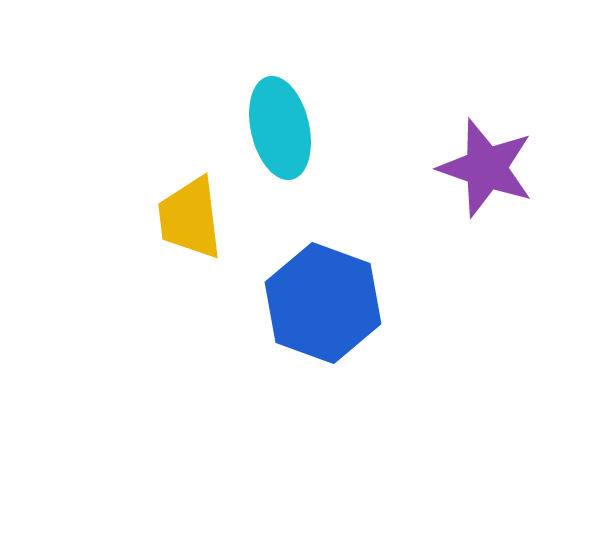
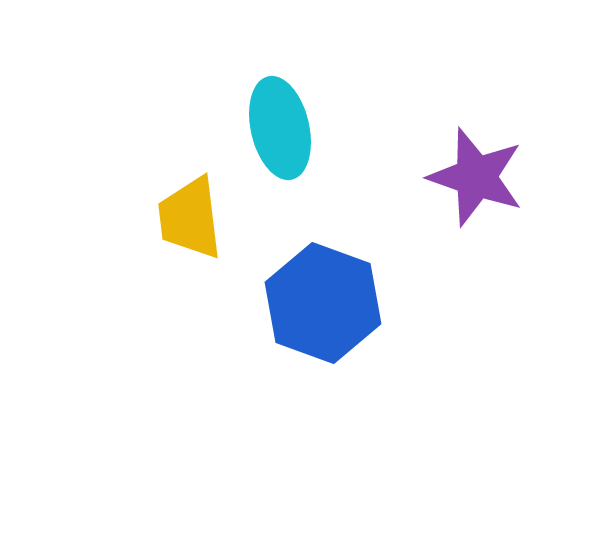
purple star: moved 10 px left, 9 px down
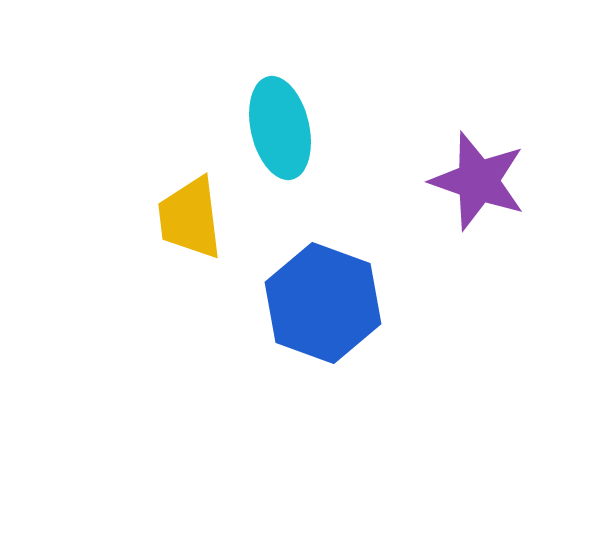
purple star: moved 2 px right, 4 px down
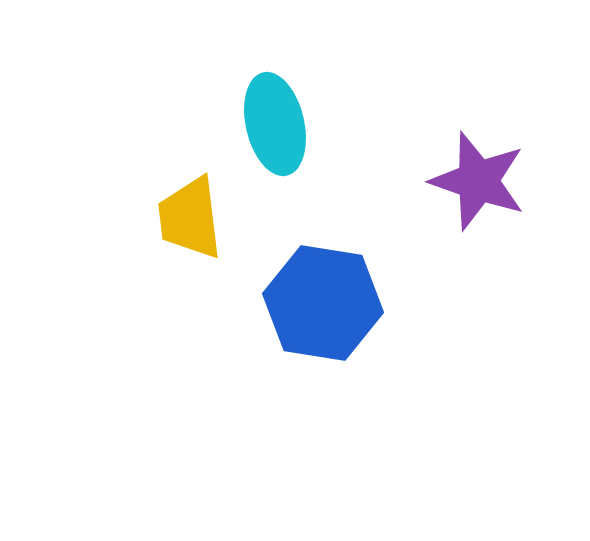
cyan ellipse: moved 5 px left, 4 px up
blue hexagon: rotated 11 degrees counterclockwise
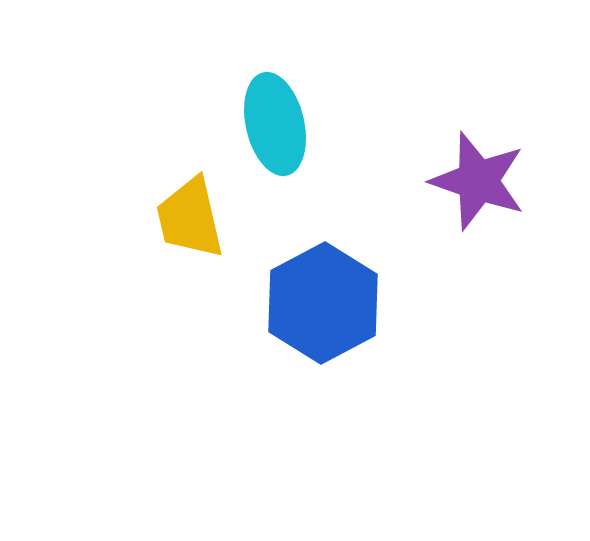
yellow trapezoid: rotated 6 degrees counterclockwise
blue hexagon: rotated 23 degrees clockwise
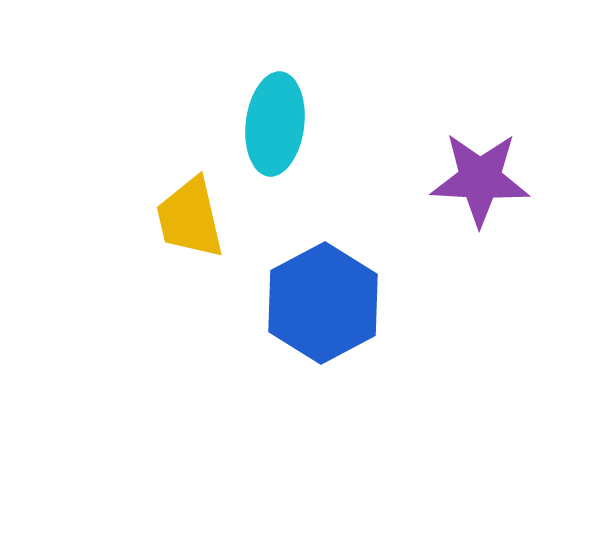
cyan ellipse: rotated 20 degrees clockwise
purple star: moved 2 px right, 2 px up; rotated 16 degrees counterclockwise
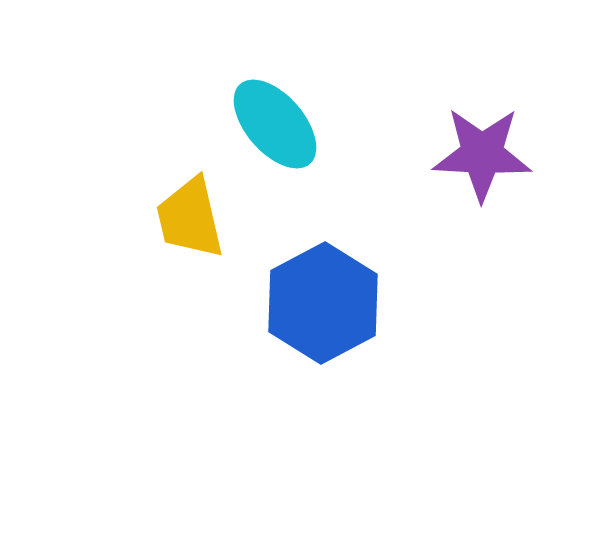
cyan ellipse: rotated 48 degrees counterclockwise
purple star: moved 2 px right, 25 px up
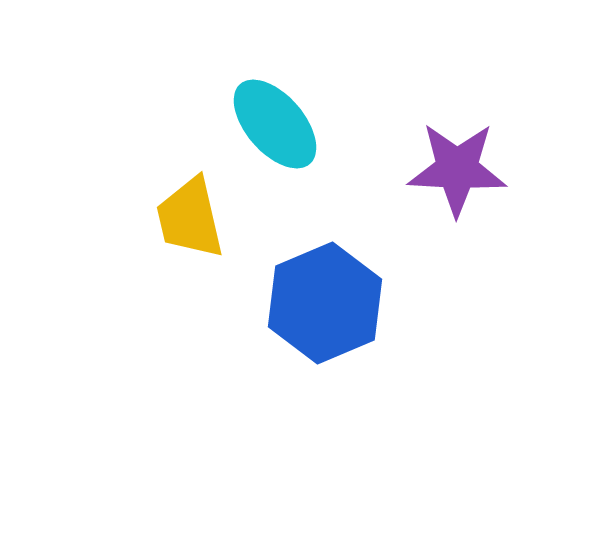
purple star: moved 25 px left, 15 px down
blue hexagon: moved 2 px right; rotated 5 degrees clockwise
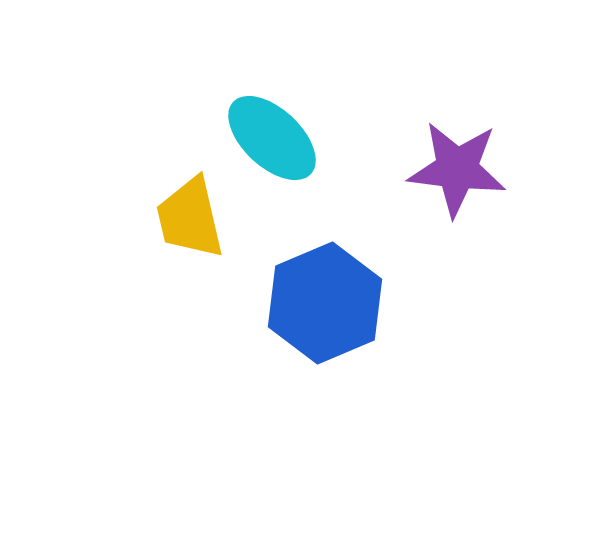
cyan ellipse: moved 3 px left, 14 px down; rotated 6 degrees counterclockwise
purple star: rotated 4 degrees clockwise
